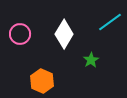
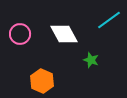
cyan line: moved 1 px left, 2 px up
white diamond: rotated 60 degrees counterclockwise
green star: rotated 21 degrees counterclockwise
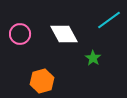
green star: moved 2 px right, 2 px up; rotated 14 degrees clockwise
orange hexagon: rotated 20 degrees clockwise
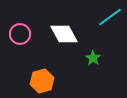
cyan line: moved 1 px right, 3 px up
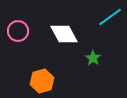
pink circle: moved 2 px left, 3 px up
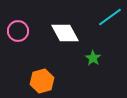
white diamond: moved 1 px right, 1 px up
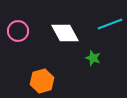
cyan line: moved 7 px down; rotated 15 degrees clockwise
green star: rotated 14 degrees counterclockwise
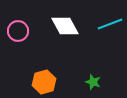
white diamond: moved 7 px up
green star: moved 24 px down
orange hexagon: moved 2 px right, 1 px down
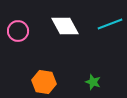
orange hexagon: rotated 25 degrees clockwise
